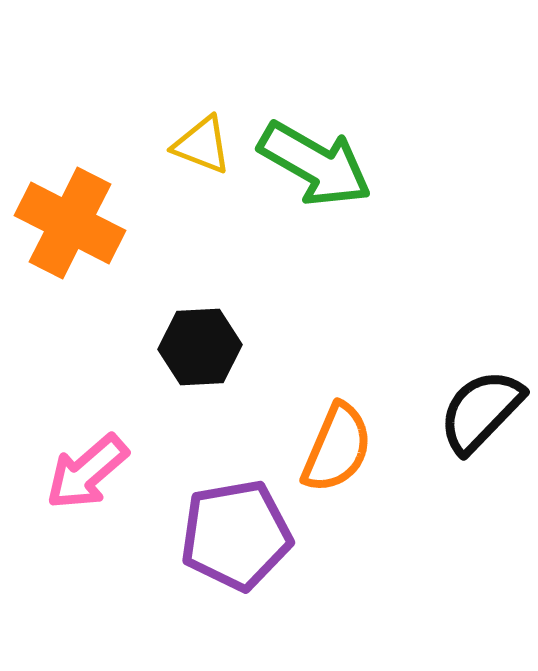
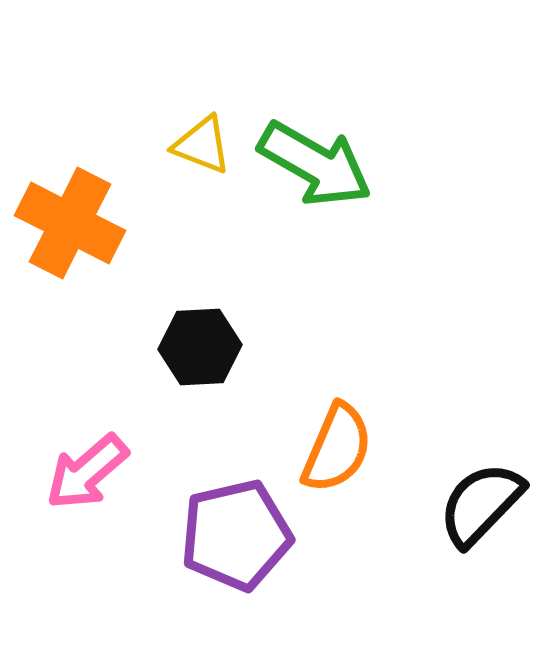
black semicircle: moved 93 px down
purple pentagon: rotated 3 degrees counterclockwise
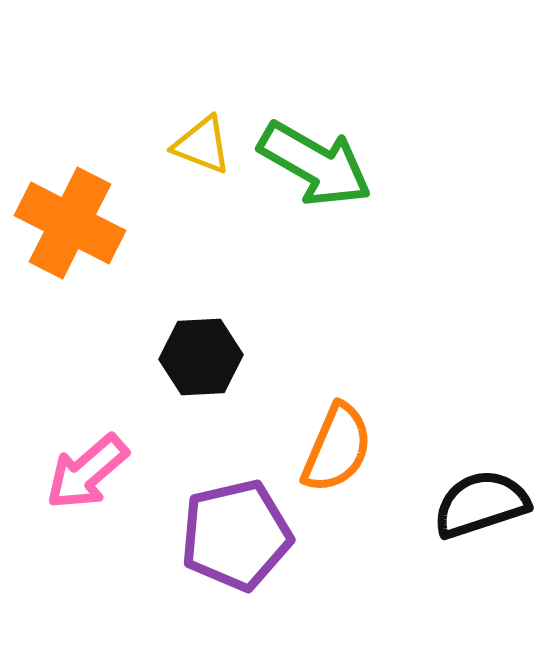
black hexagon: moved 1 px right, 10 px down
black semicircle: rotated 28 degrees clockwise
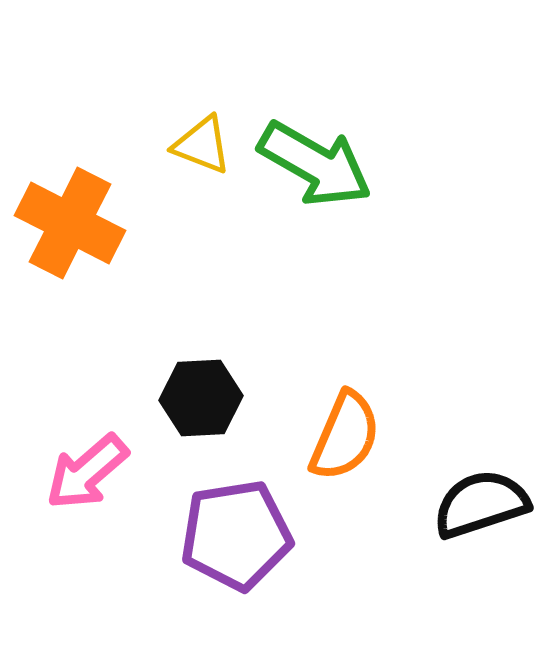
black hexagon: moved 41 px down
orange semicircle: moved 8 px right, 12 px up
purple pentagon: rotated 4 degrees clockwise
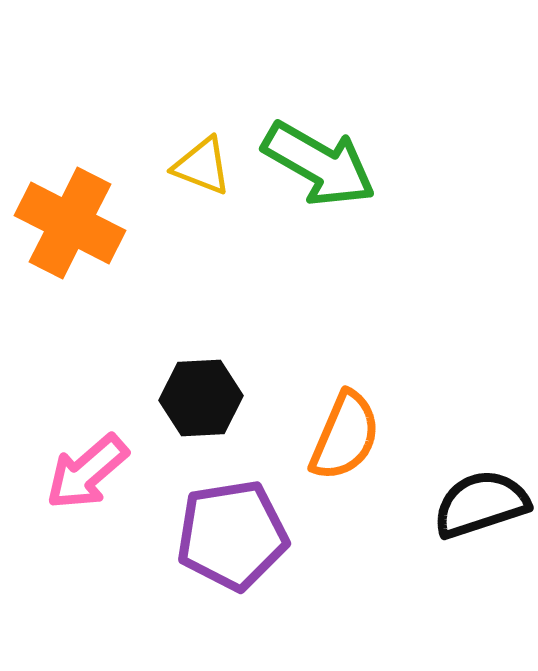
yellow triangle: moved 21 px down
green arrow: moved 4 px right
purple pentagon: moved 4 px left
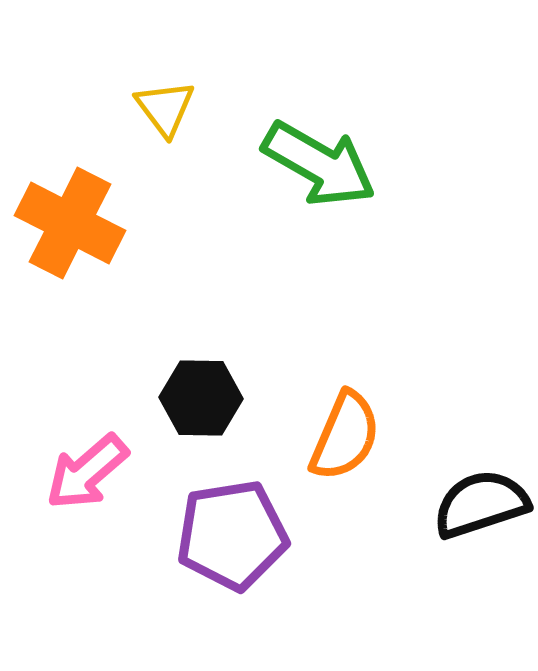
yellow triangle: moved 37 px left, 58 px up; rotated 32 degrees clockwise
black hexagon: rotated 4 degrees clockwise
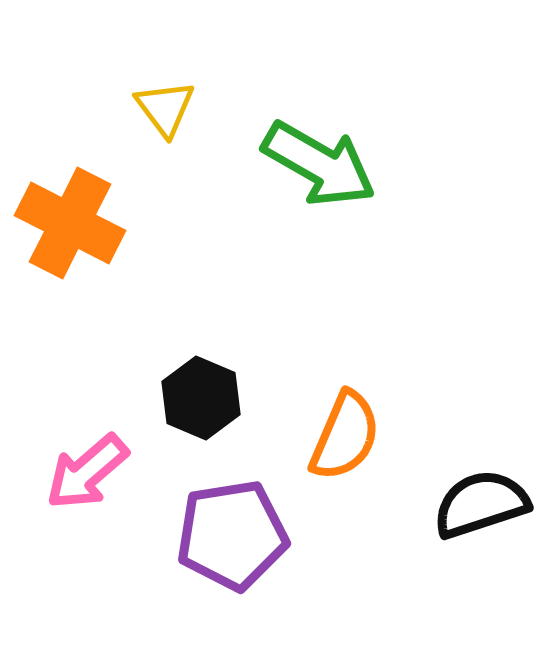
black hexagon: rotated 22 degrees clockwise
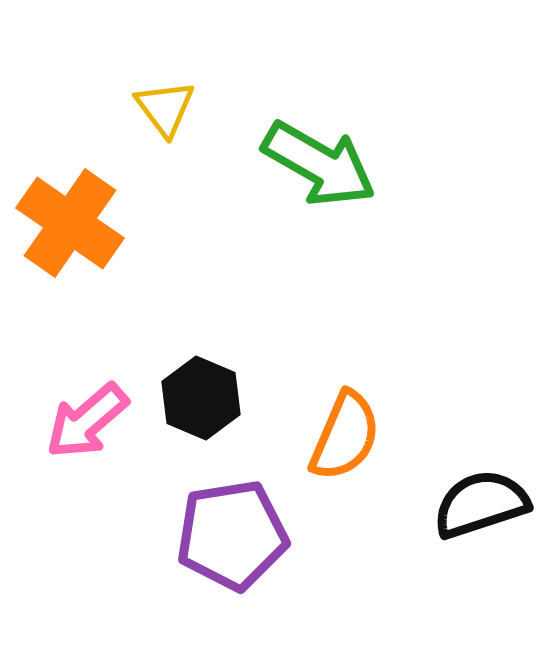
orange cross: rotated 8 degrees clockwise
pink arrow: moved 51 px up
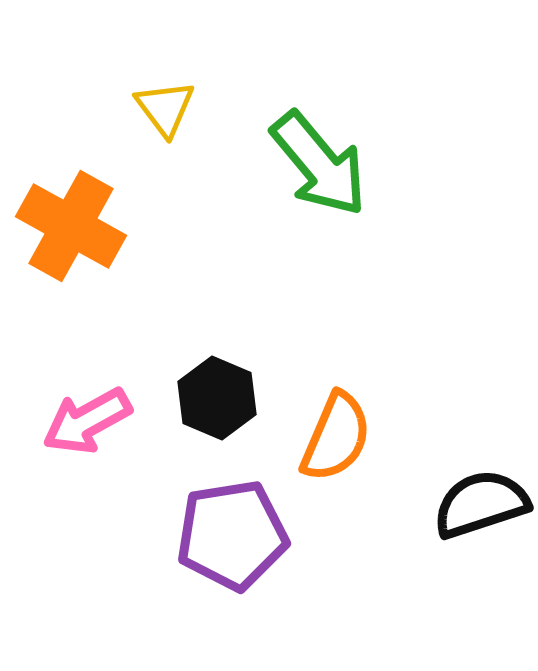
green arrow: rotated 20 degrees clockwise
orange cross: moved 1 px right, 3 px down; rotated 6 degrees counterclockwise
black hexagon: moved 16 px right
pink arrow: rotated 12 degrees clockwise
orange semicircle: moved 9 px left, 1 px down
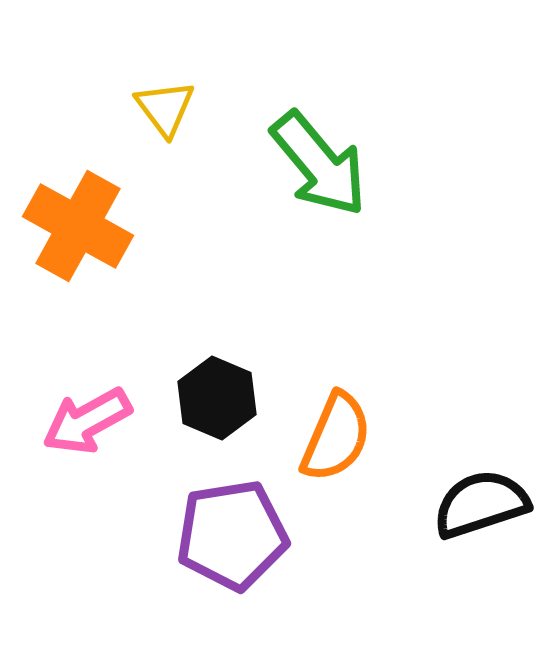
orange cross: moved 7 px right
